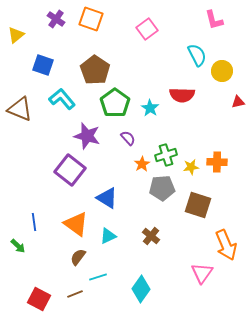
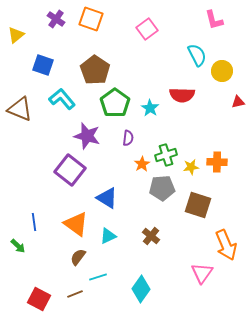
purple semicircle: rotated 49 degrees clockwise
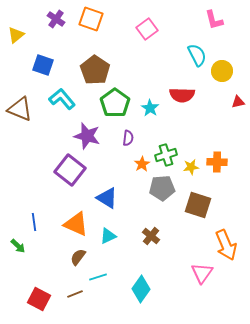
orange triangle: rotated 12 degrees counterclockwise
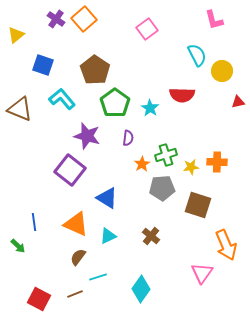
orange square: moved 7 px left; rotated 30 degrees clockwise
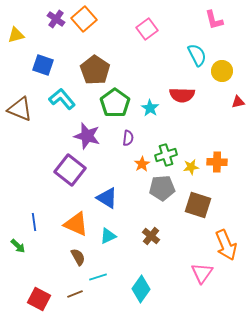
yellow triangle: rotated 24 degrees clockwise
brown semicircle: rotated 114 degrees clockwise
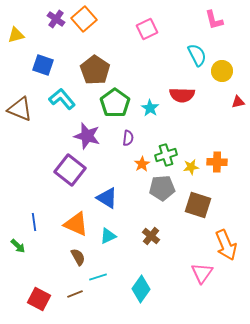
pink square: rotated 10 degrees clockwise
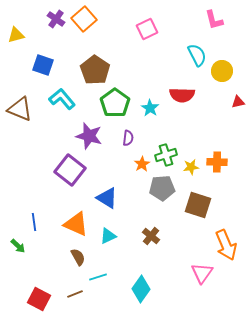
purple star: moved 2 px right
